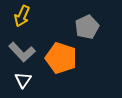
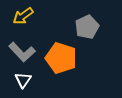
yellow arrow: moved 1 px right; rotated 30 degrees clockwise
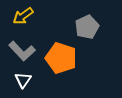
gray L-shape: moved 1 px up
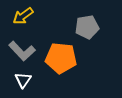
gray pentagon: rotated 15 degrees clockwise
orange pentagon: rotated 12 degrees counterclockwise
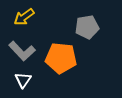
yellow arrow: moved 1 px right, 1 px down
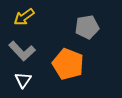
orange pentagon: moved 7 px right, 6 px down; rotated 16 degrees clockwise
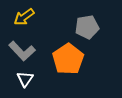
orange pentagon: moved 5 px up; rotated 16 degrees clockwise
white triangle: moved 2 px right, 1 px up
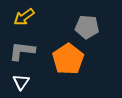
gray pentagon: rotated 15 degrees clockwise
gray L-shape: rotated 140 degrees clockwise
white triangle: moved 4 px left, 3 px down
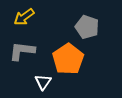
gray pentagon: rotated 15 degrees clockwise
white triangle: moved 22 px right
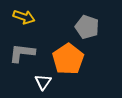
yellow arrow: rotated 125 degrees counterclockwise
gray L-shape: moved 2 px down
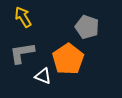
yellow arrow: moved 1 px left; rotated 140 degrees counterclockwise
gray L-shape: rotated 16 degrees counterclockwise
white triangle: moved 6 px up; rotated 42 degrees counterclockwise
